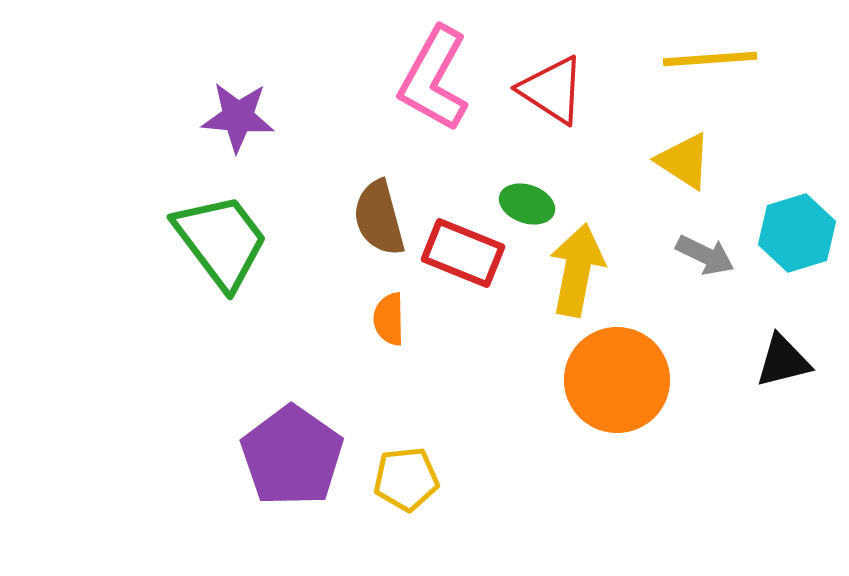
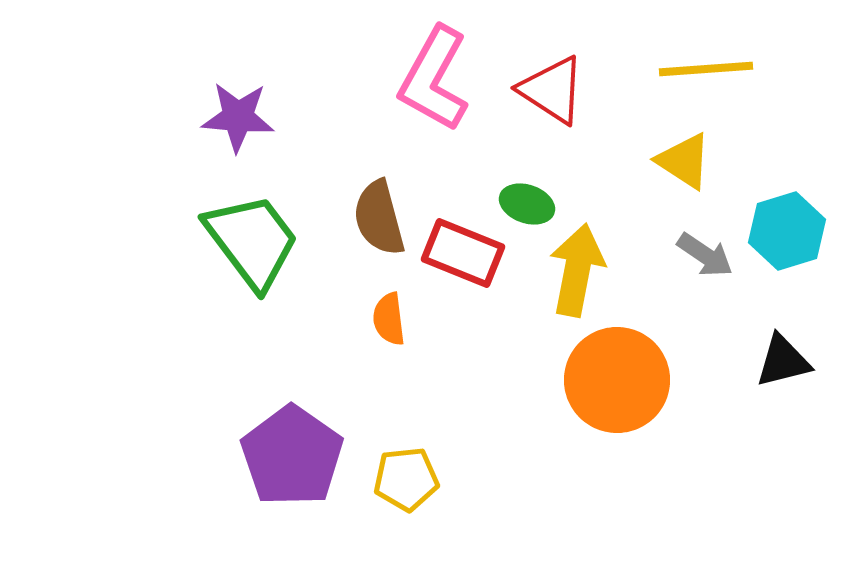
yellow line: moved 4 px left, 10 px down
cyan hexagon: moved 10 px left, 2 px up
green trapezoid: moved 31 px right
gray arrow: rotated 8 degrees clockwise
orange semicircle: rotated 6 degrees counterclockwise
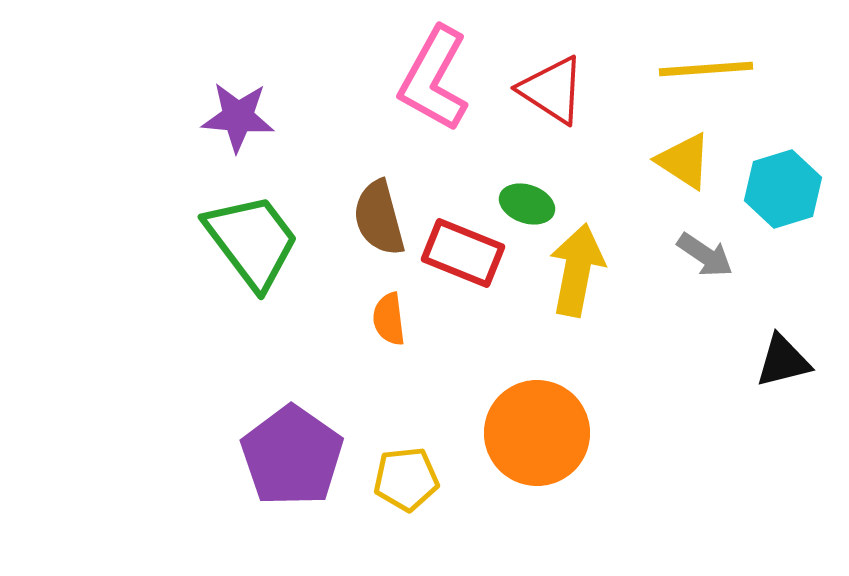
cyan hexagon: moved 4 px left, 42 px up
orange circle: moved 80 px left, 53 px down
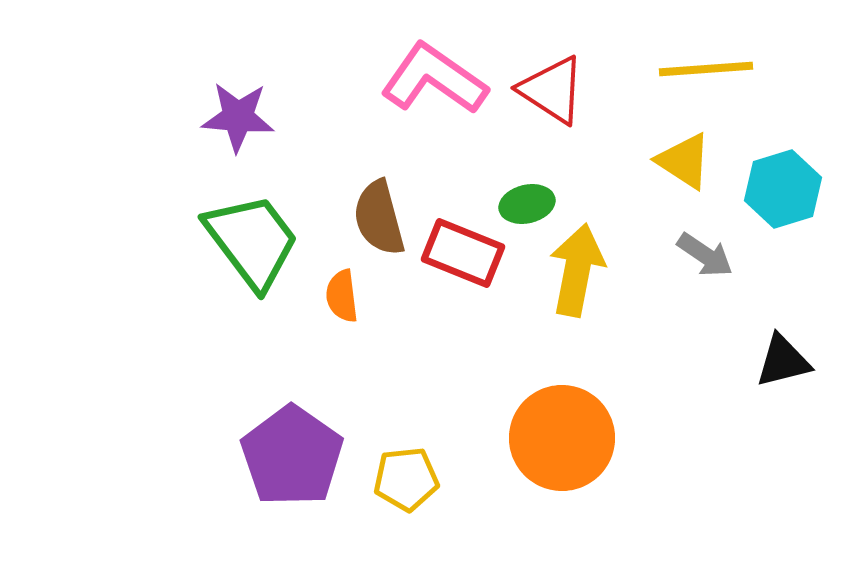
pink L-shape: rotated 96 degrees clockwise
green ellipse: rotated 32 degrees counterclockwise
orange semicircle: moved 47 px left, 23 px up
orange circle: moved 25 px right, 5 px down
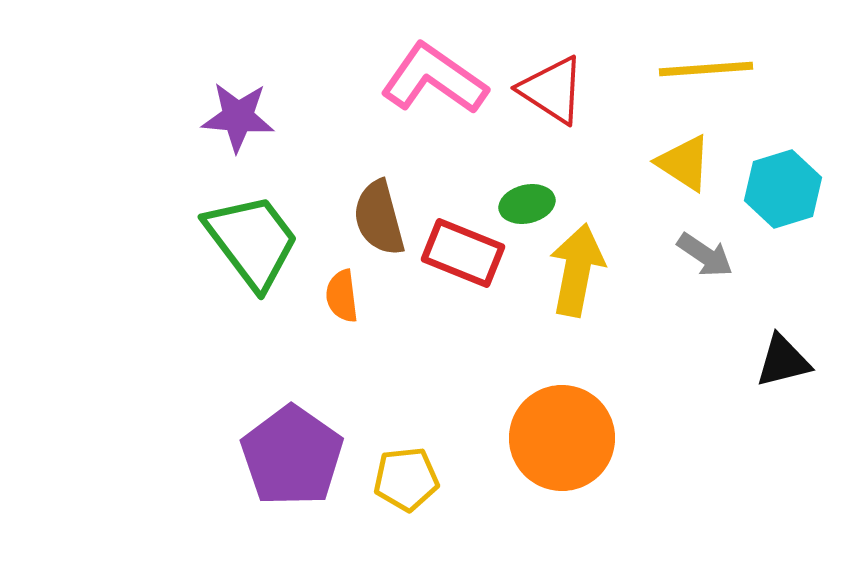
yellow triangle: moved 2 px down
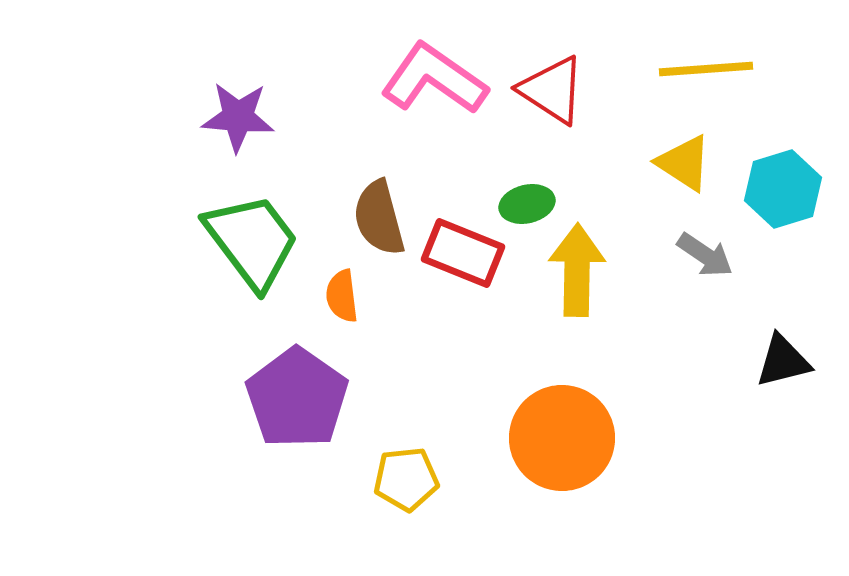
yellow arrow: rotated 10 degrees counterclockwise
purple pentagon: moved 5 px right, 58 px up
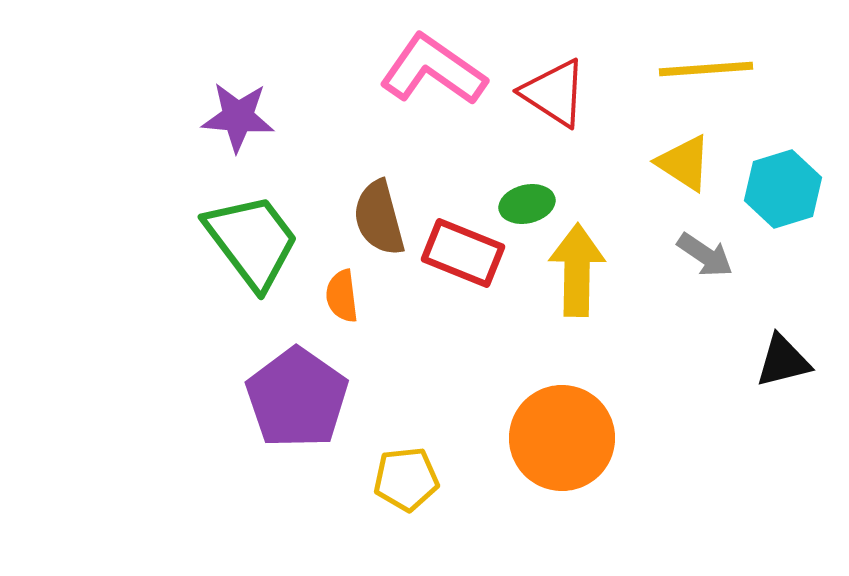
pink L-shape: moved 1 px left, 9 px up
red triangle: moved 2 px right, 3 px down
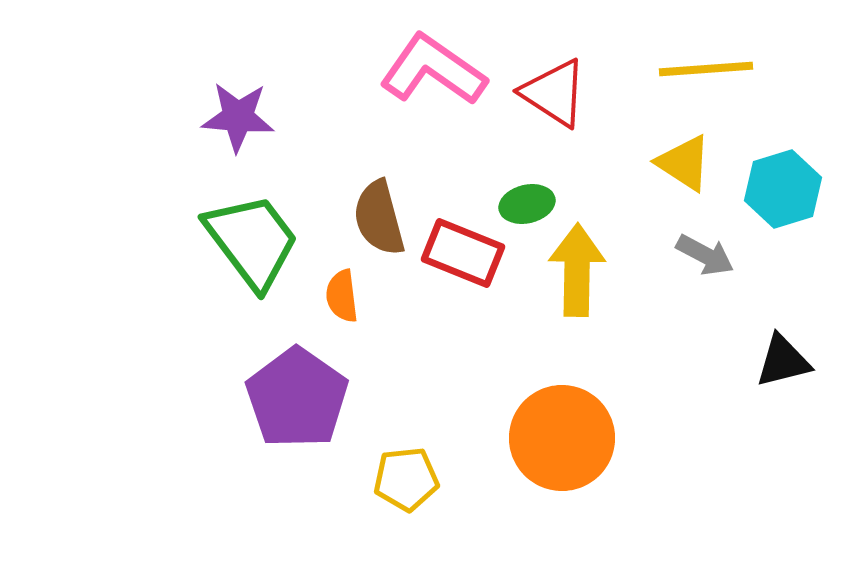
gray arrow: rotated 6 degrees counterclockwise
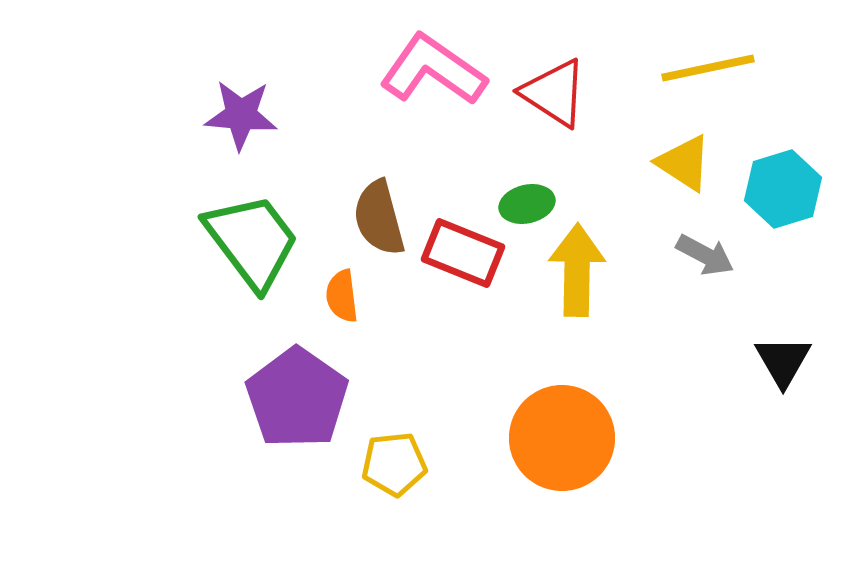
yellow line: moved 2 px right, 1 px up; rotated 8 degrees counterclockwise
purple star: moved 3 px right, 2 px up
black triangle: rotated 46 degrees counterclockwise
yellow pentagon: moved 12 px left, 15 px up
